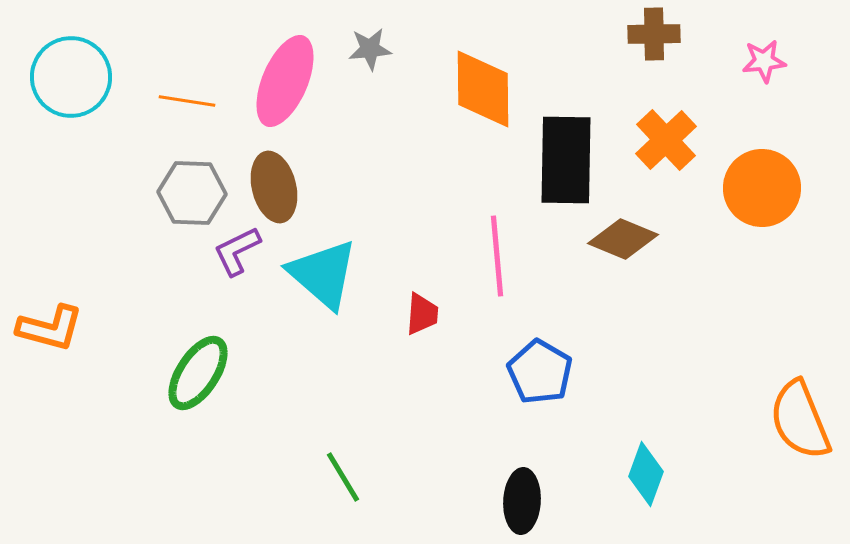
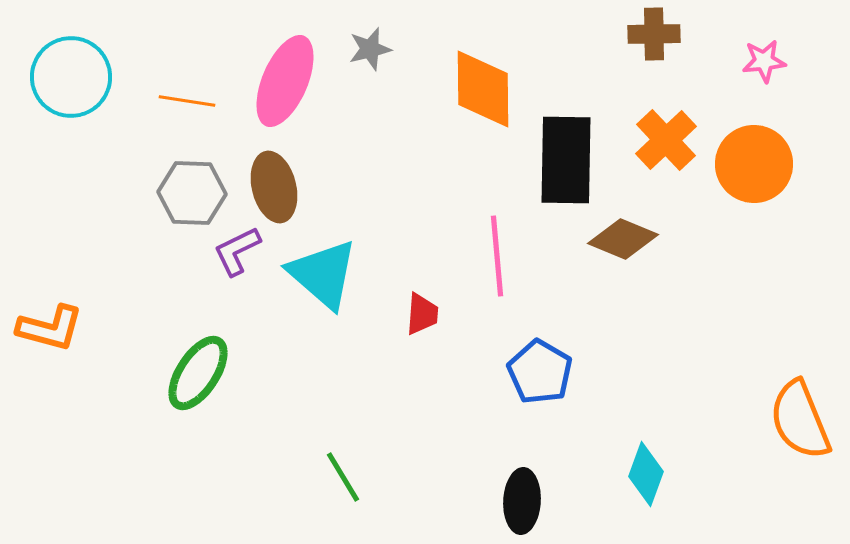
gray star: rotated 9 degrees counterclockwise
orange circle: moved 8 px left, 24 px up
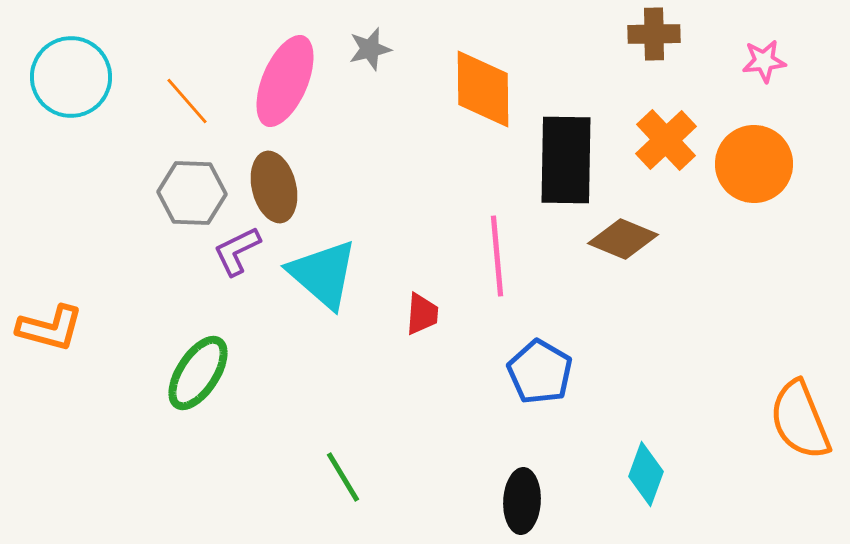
orange line: rotated 40 degrees clockwise
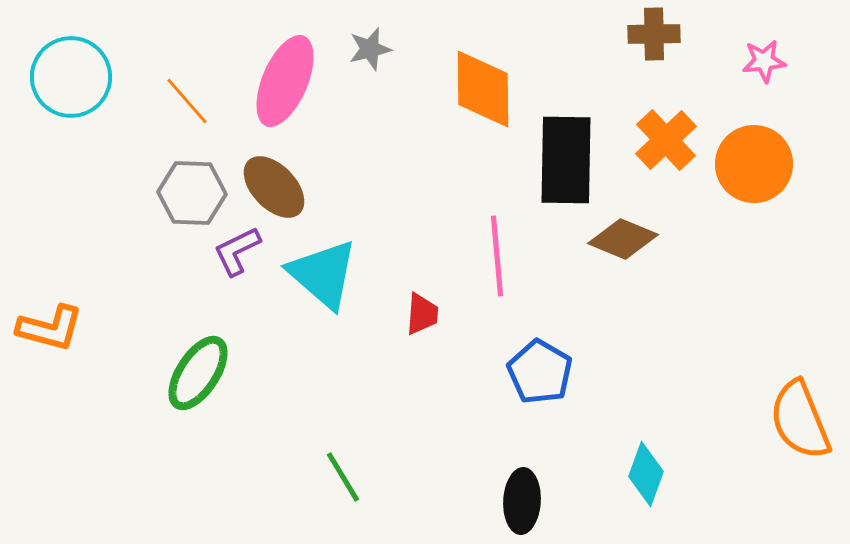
brown ellipse: rotated 30 degrees counterclockwise
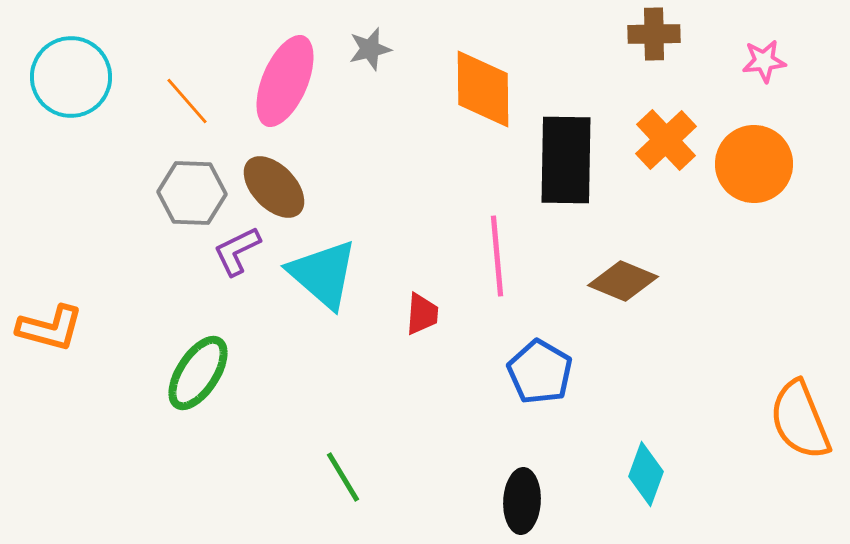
brown diamond: moved 42 px down
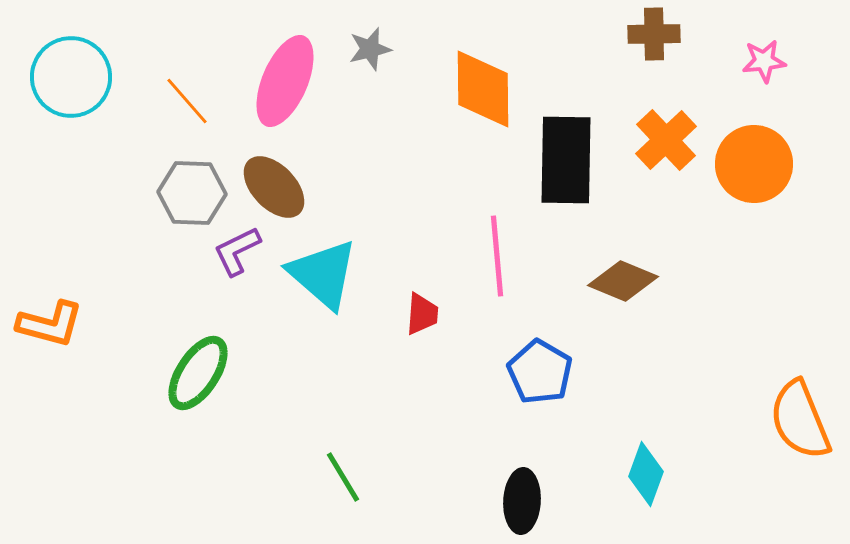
orange L-shape: moved 4 px up
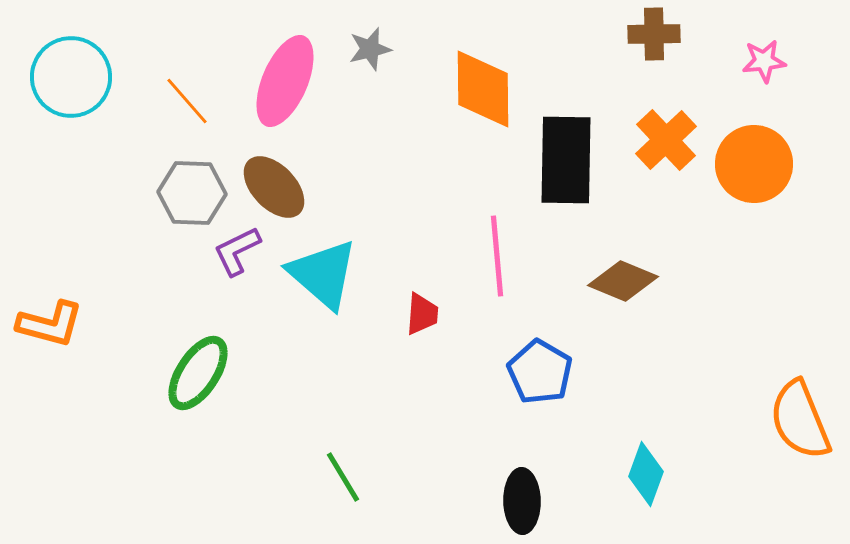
black ellipse: rotated 4 degrees counterclockwise
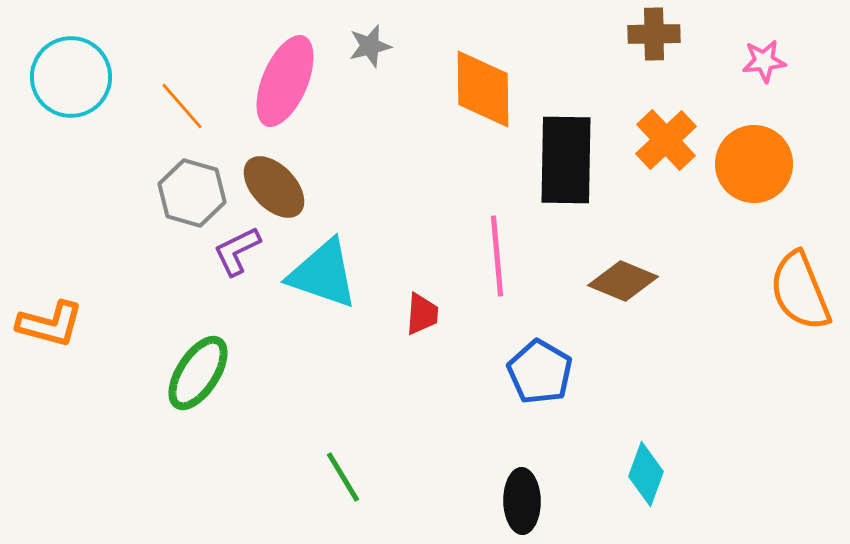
gray star: moved 3 px up
orange line: moved 5 px left, 5 px down
gray hexagon: rotated 14 degrees clockwise
cyan triangle: rotated 22 degrees counterclockwise
orange semicircle: moved 129 px up
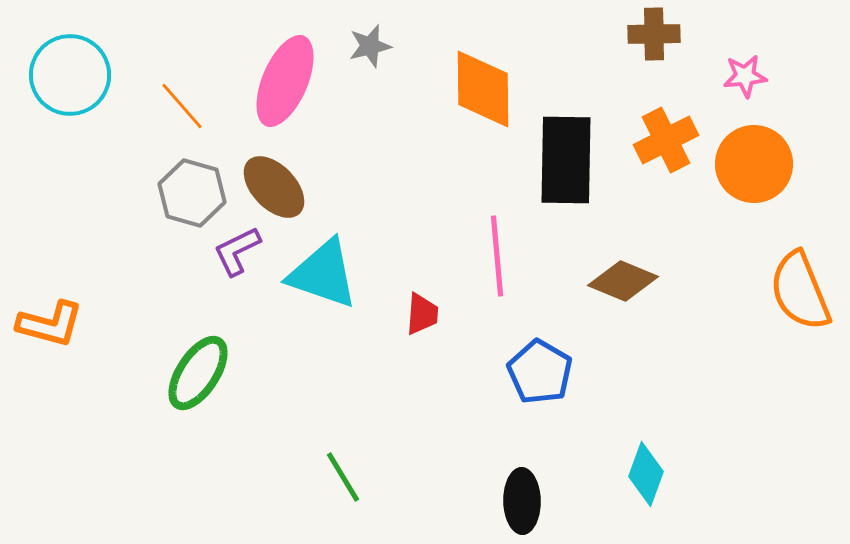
pink star: moved 19 px left, 15 px down
cyan circle: moved 1 px left, 2 px up
orange cross: rotated 16 degrees clockwise
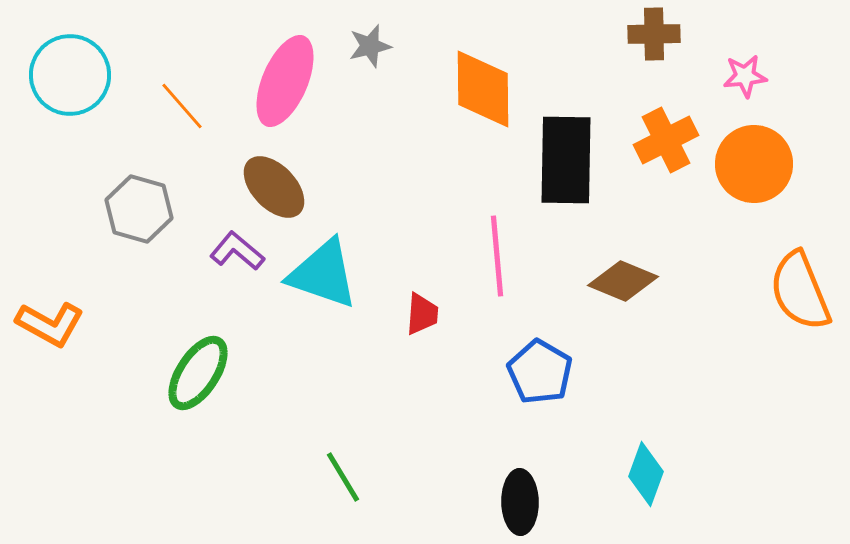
gray hexagon: moved 53 px left, 16 px down
purple L-shape: rotated 66 degrees clockwise
orange L-shape: rotated 14 degrees clockwise
black ellipse: moved 2 px left, 1 px down
